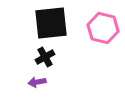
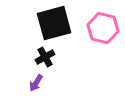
black square: moved 3 px right; rotated 9 degrees counterclockwise
purple arrow: moved 1 px left, 1 px down; rotated 48 degrees counterclockwise
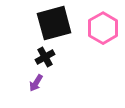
pink hexagon: rotated 16 degrees clockwise
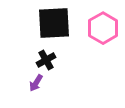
black square: rotated 12 degrees clockwise
black cross: moved 1 px right, 3 px down
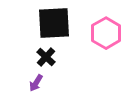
pink hexagon: moved 3 px right, 5 px down
black cross: moved 3 px up; rotated 18 degrees counterclockwise
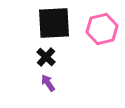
pink hexagon: moved 4 px left, 4 px up; rotated 16 degrees clockwise
purple arrow: moved 12 px right; rotated 114 degrees clockwise
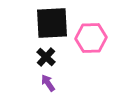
black square: moved 2 px left
pink hexagon: moved 11 px left, 9 px down; rotated 12 degrees clockwise
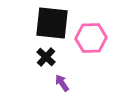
black square: rotated 9 degrees clockwise
purple arrow: moved 14 px right
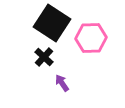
black square: rotated 27 degrees clockwise
black cross: moved 2 px left
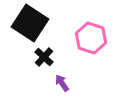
black square: moved 22 px left
pink hexagon: rotated 20 degrees clockwise
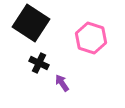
black square: moved 1 px right
black cross: moved 5 px left, 6 px down; rotated 18 degrees counterclockwise
